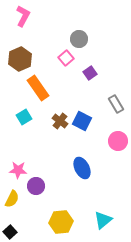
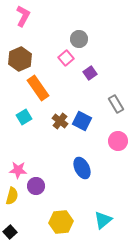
yellow semicircle: moved 3 px up; rotated 12 degrees counterclockwise
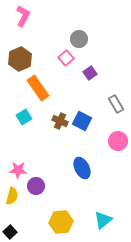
brown cross: rotated 14 degrees counterclockwise
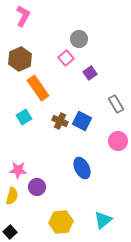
purple circle: moved 1 px right, 1 px down
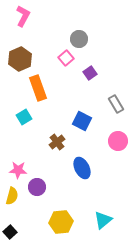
orange rectangle: rotated 15 degrees clockwise
brown cross: moved 3 px left, 21 px down; rotated 28 degrees clockwise
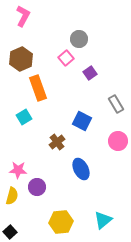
brown hexagon: moved 1 px right
blue ellipse: moved 1 px left, 1 px down
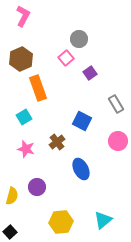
pink star: moved 8 px right, 21 px up; rotated 12 degrees clockwise
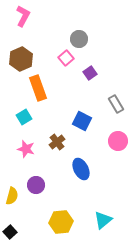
purple circle: moved 1 px left, 2 px up
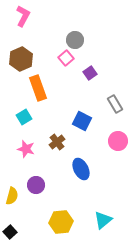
gray circle: moved 4 px left, 1 px down
gray rectangle: moved 1 px left
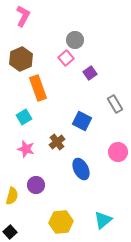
pink circle: moved 11 px down
